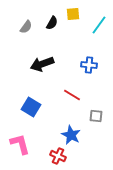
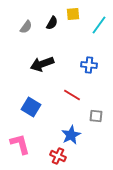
blue star: rotated 18 degrees clockwise
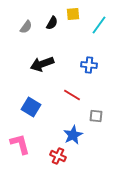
blue star: moved 2 px right
